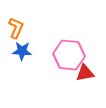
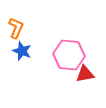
blue star: rotated 18 degrees clockwise
red triangle: moved 1 px down
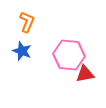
orange L-shape: moved 11 px right, 6 px up
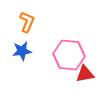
blue star: rotated 30 degrees counterclockwise
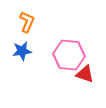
red triangle: rotated 30 degrees clockwise
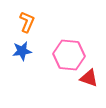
red triangle: moved 4 px right, 4 px down
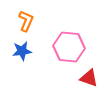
orange L-shape: moved 1 px left, 1 px up
pink hexagon: moved 8 px up
